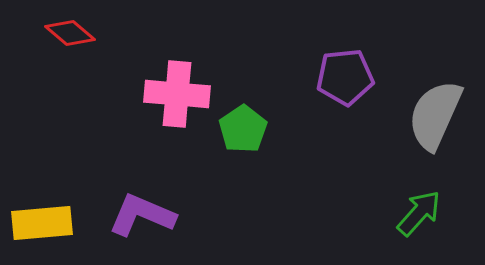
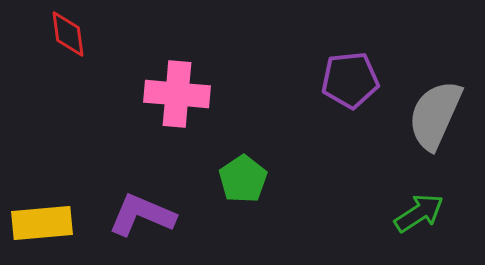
red diamond: moved 2 px left, 1 px down; rotated 42 degrees clockwise
purple pentagon: moved 5 px right, 3 px down
green pentagon: moved 50 px down
green arrow: rotated 15 degrees clockwise
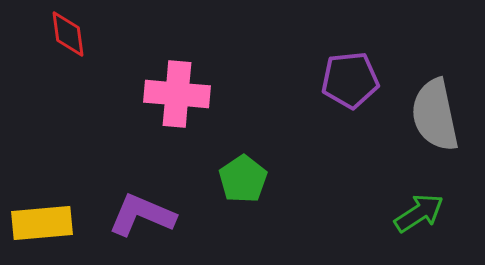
gray semicircle: rotated 36 degrees counterclockwise
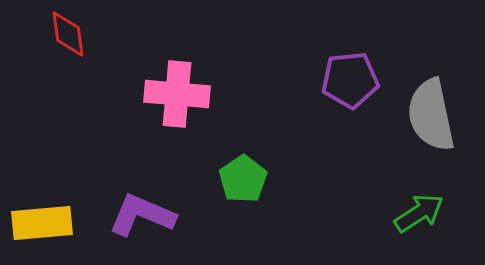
gray semicircle: moved 4 px left
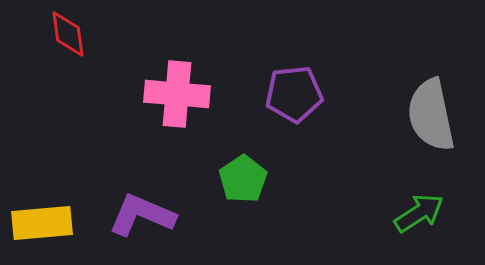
purple pentagon: moved 56 px left, 14 px down
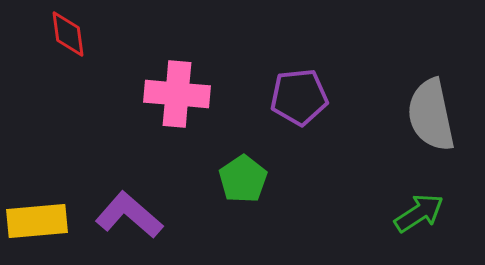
purple pentagon: moved 5 px right, 3 px down
purple L-shape: moved 13 px left; rotated 18 degrees clockwise
yellow rectangle: moved 5 px left, 2 px up
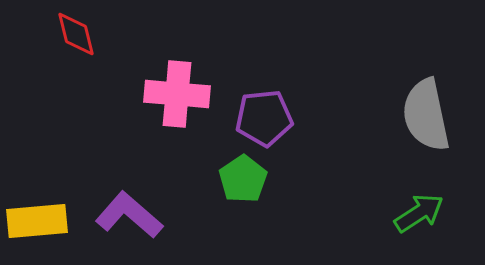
red diamond: moved 8 px right; rotated 6 degrees counterclockwise
purple pentagon: moved 35 px left, 21 px down
gray semicircle: moved 5 px left
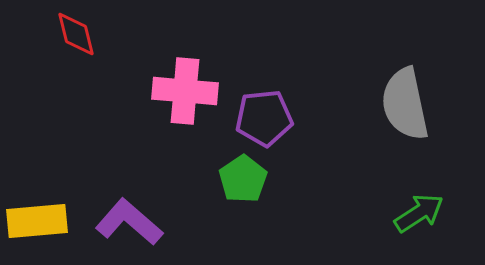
pink cross: moved 8 px right, 3 px up
gray semicircle: moved 21 px left, 11 px up
purple L-shape: moved 7 px down
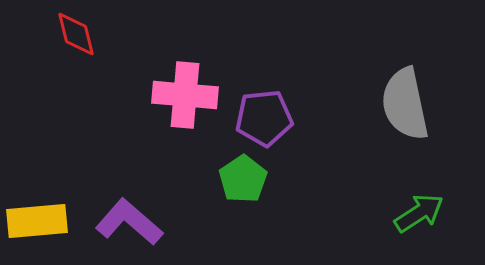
pink cross: moved 4 px down
